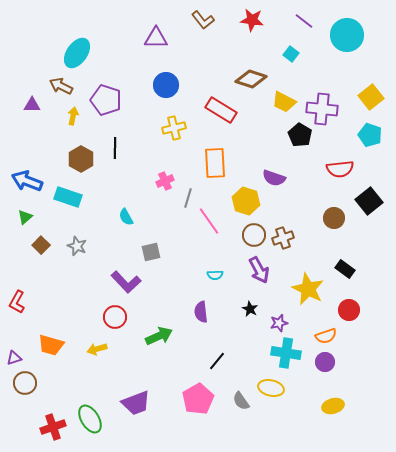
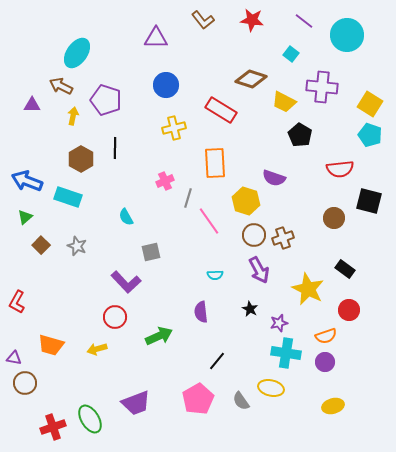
yellow square at (371, 97): moved 1 px left, 7 px down; rotated 20 degrees counterclockwise
purple cross at (322, 109): moved 22 px up
black square at (369, 201): rotated 36 degrees counterclockwise
purple triangle at (14, 358): rotated 28 degrees clockwise
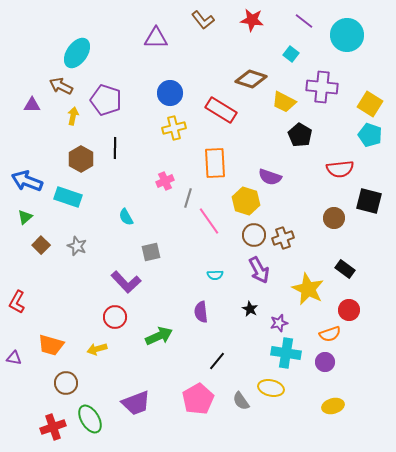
blue circle at (166, 85): moved 4 px right, 8 px down
purple semicircle at (274, 178): moved 4 px left, 1 px up
orange semicircle at (326, 336): moved 4 px right, 2 px up
brown circle at (25, 383): moved 41 px right
